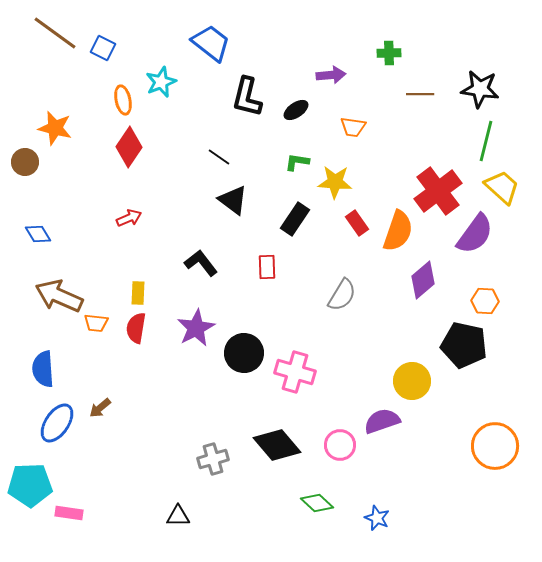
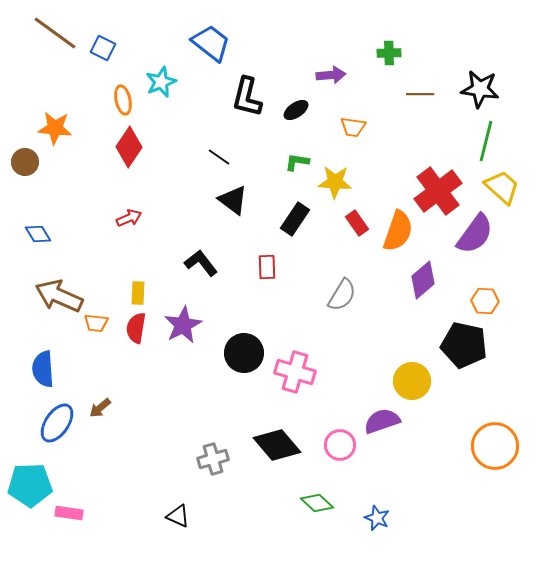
orange star at (55, 128): rotated 8 degrees counterclockwise
purple star at (196, 328): moved 13 px left, 3 px up
black triangle at (178, 516): rotated 25 degrees clockwise
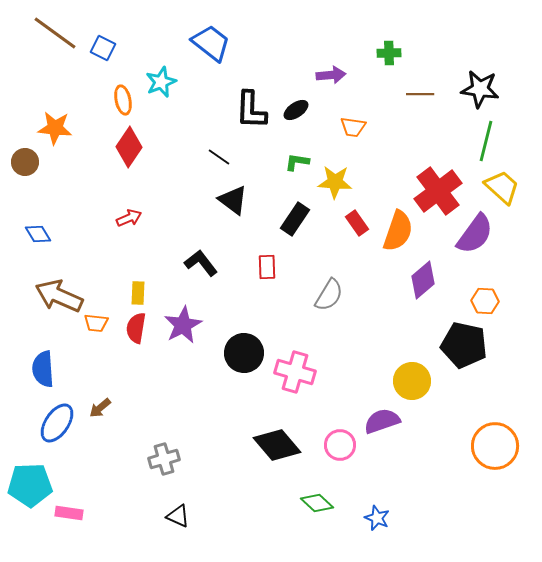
black L-shape at (247, 97): moved 4 px right, 13 px down; rotated 12 degrees counterclockwise
gray semicircle at (342, 295): moved 13 px left
gray cross at (213, 459): moved 49 px left
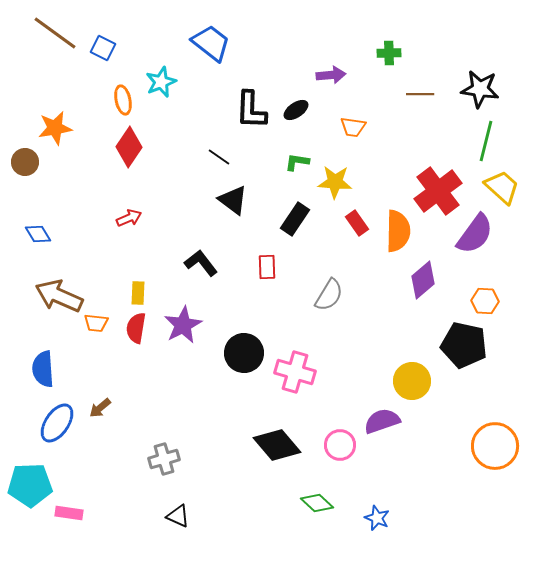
orange star at (55, 128): rotated 16 degrees counterclockwise
orange semicircle at (398, 231): rotated 18 degrees counterclockwise
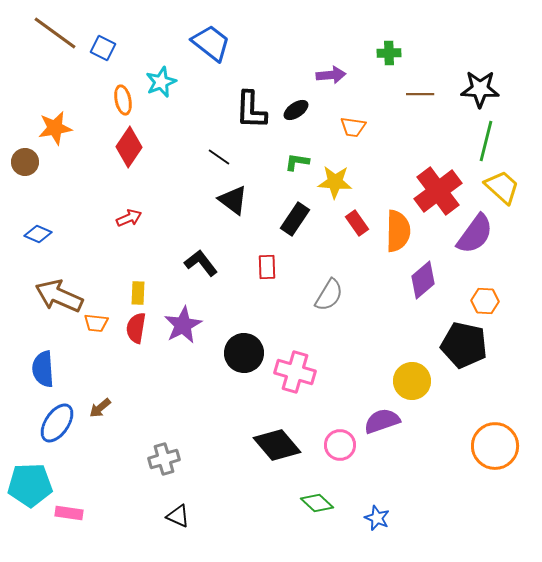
black star at (480, 89): rotated 6 degrees counterclockwise
blue diamond at (38, 234): rotated 36 degrees counterclockwise
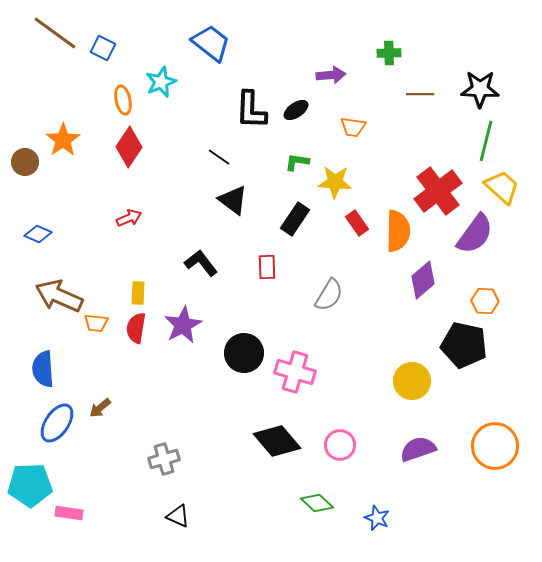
orange star at (55, 128): moved 8 px right, 12 px down; rotated 24 degrees counterclockwise
purple semicircle at (382, 421): moved 36 px right, 28 px down
black diamond at (277, 445): moved 4 px up
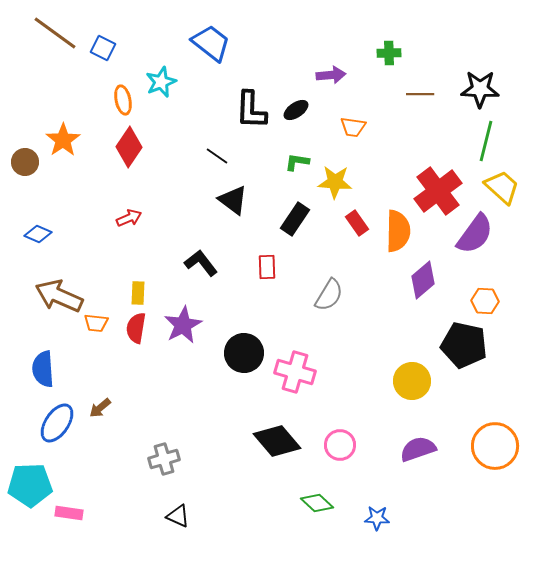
black line at (219, 157): moved 2 px left, 1 px up
blue star at (377, 518): rotated 20 degrees counterclockwise
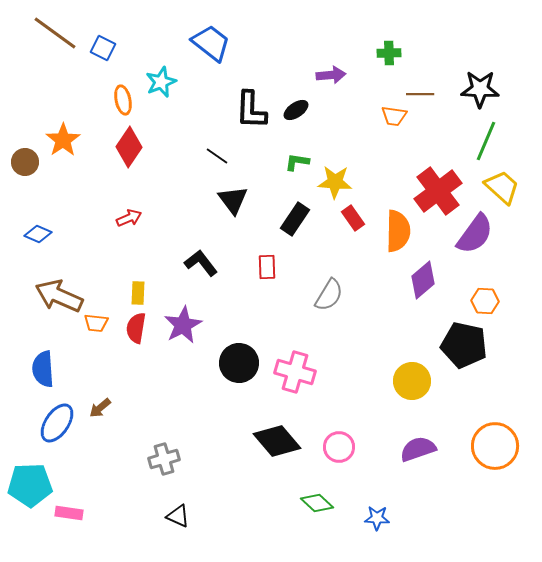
orange trapezoid at (353, 127): moved 41 px right, 11 px up
green line at (486, 141): rotated 9 degrees clockwise
black triangle at (233, 200): rotated 16 degrees clockwise
red rectangle at (357, 223): moved 4 px left, 5 px up
black circle at (244, 353): moved 5 px left, 10 px down
pink circle at (340, 445): moved 1 px left, 2 px down
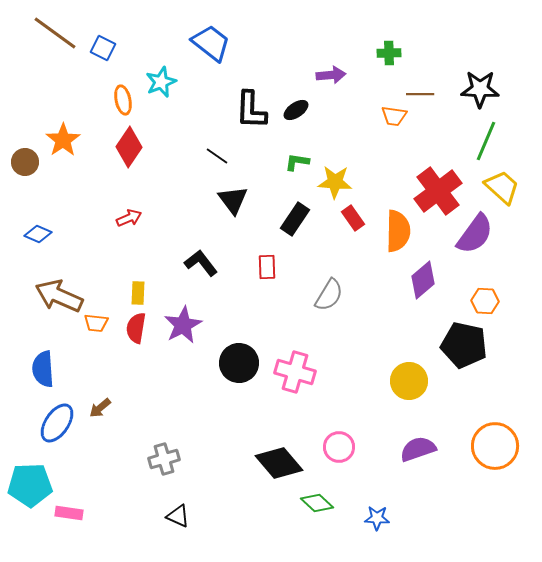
yellow circle at (412, 381): moved 3 px left
black diamond at (277, 441): moved 2 px right, 22 px down
